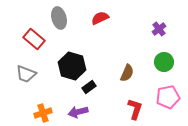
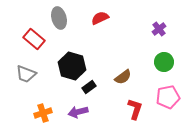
brown semicircle: moved 4 px left, 4 px down; rotated 30 degrees clockwise
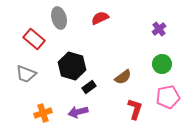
green circle: moved 2 px left, 2 px down
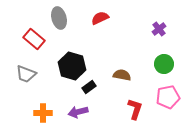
green circle: moved 2 px right
brown semicircle: moved 1 px left, 2 px up; rotated 132 degrees counterclockwise
orange cross: rotated 18 degrees clockwise
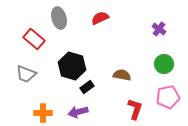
purple cross: rotated 16 degrees counterclockwise
black rectangle: moved 2 px left
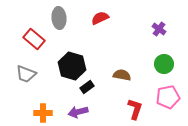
gray ellipse: rotated 10 degrees clockwise
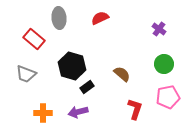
brown semicircle: moved 1 px up; rotated 30 degrees clockwise
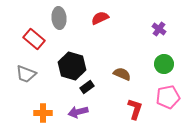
brown semicircle: rotated 18 degrees counterclockwise
